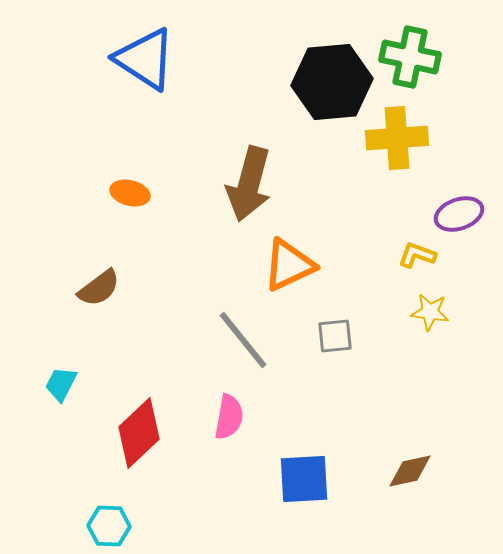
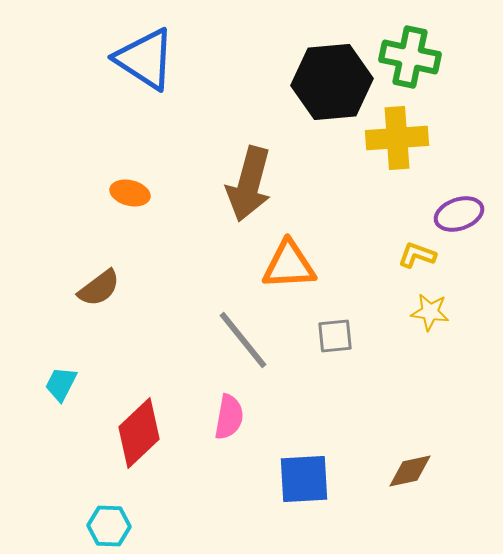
orange triangle: rotated 22 degrees clockwise
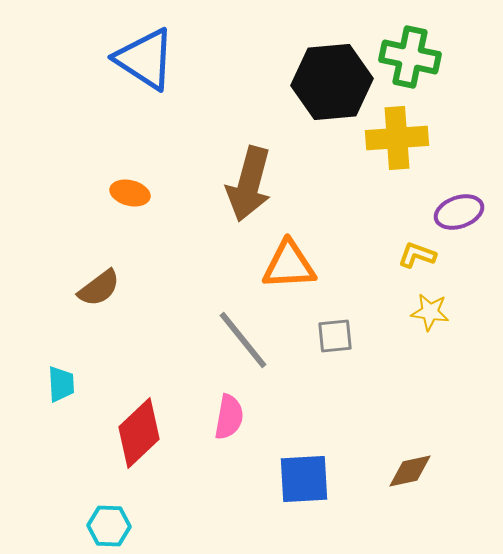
purple ellipse: moved 2 px up
cyan trapezoid: rotated 150 degrees clockwise
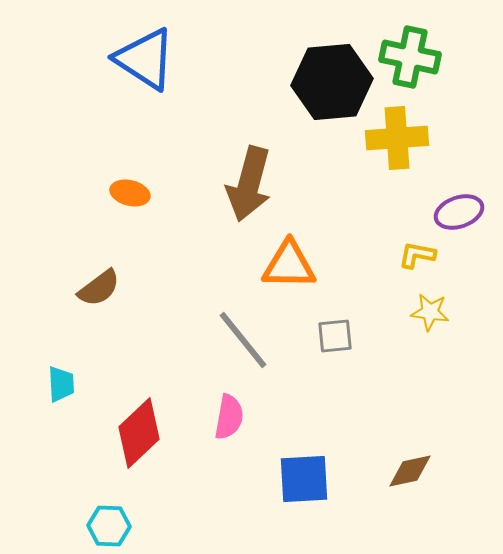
yellow L-shape: rotated 9 degrees counterclockwise
orange triangle: rotated 4 degrees clockwise
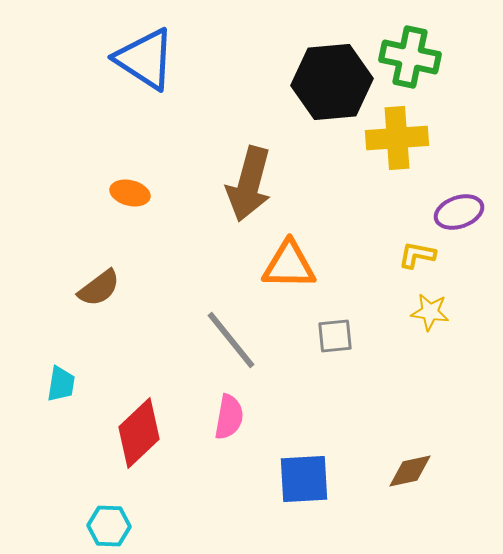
gray line: moved 12 px left
cyan trapezoid: rotated 12 degrees clockwise
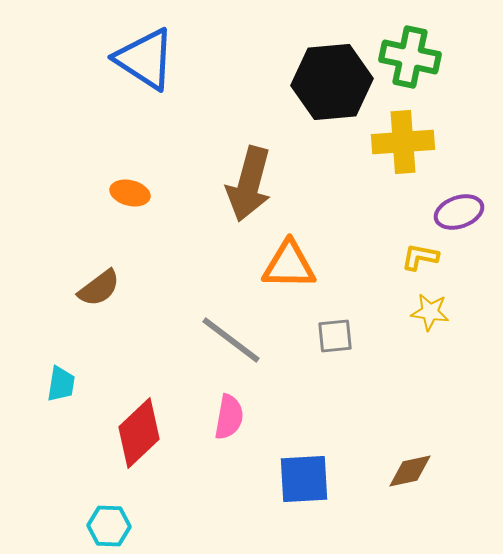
yellow cross: moved 6 px right, 4 px down
yellow L-shape: moved 3 px right, 2 px down
gray line: rotated 14 degrees counterclockwise
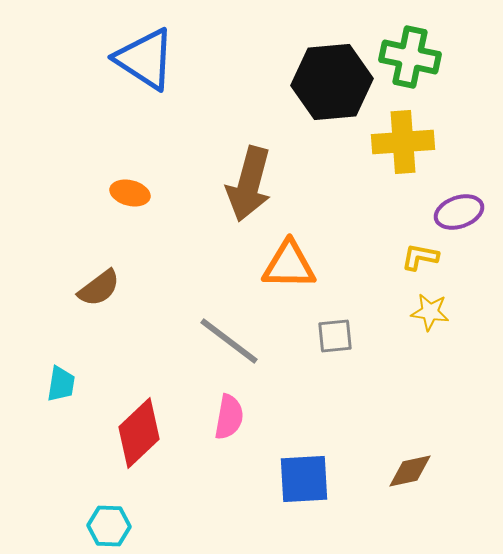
gray line: moved 2 px left, 1 px down
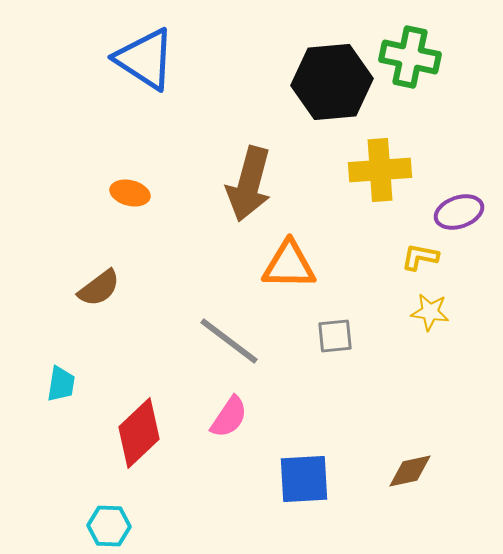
yellow cross: moved 23 px left, 28 px down
pink semicircle: rotated 24 degrees clockwise
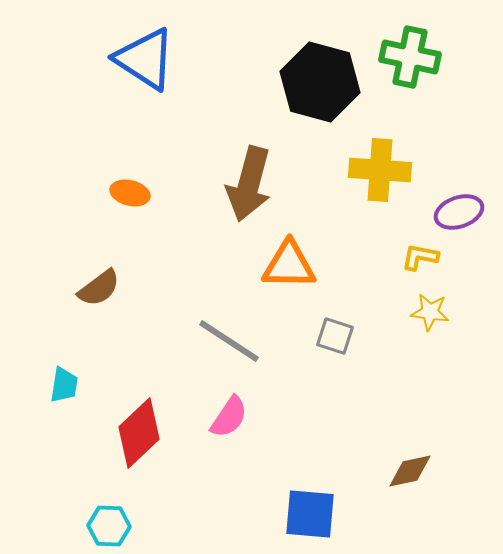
black hexagon: moved 12 px left; rotated 20 degrees clockwise
yellow cross: rotated 8 degrees clockwise
gray square: rotated 24 degrees clockwise
gray line: rotated 4 degrees counterclockwise
cyan trapezoid: moved 3 px right, 1 px down
blue square: moved 6 px right, 35 px down; rotated 8 degrees clockwise
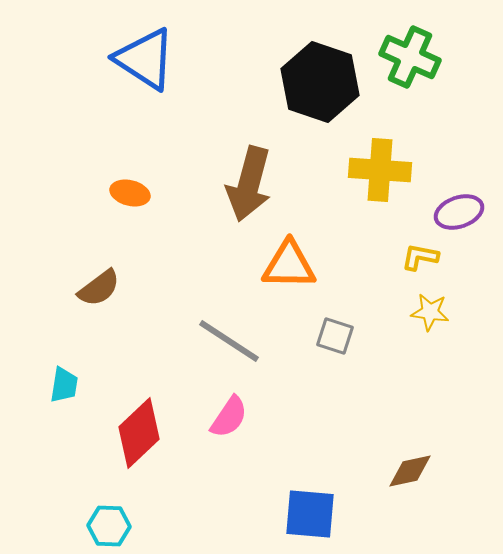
green cross: rotated 12 degrees clockwise
black hexagon: rotated 4 degrees clockwise
